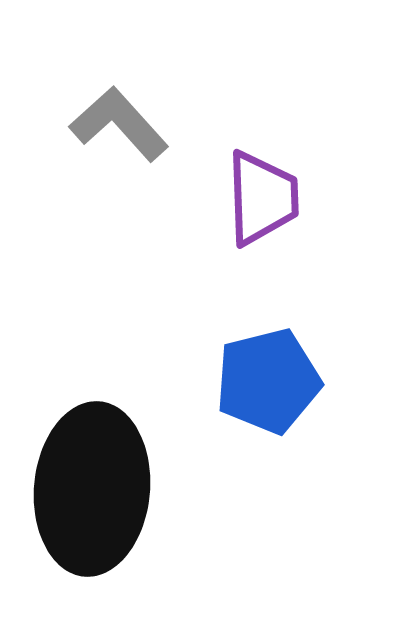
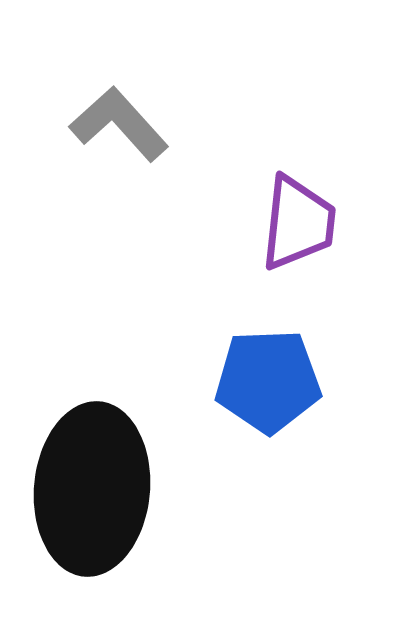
purple trapezoid: moved 36 px right, 25 px down; rotated 8 degrees clockwise
blue pentagon: rotated 12 degrees clockwise
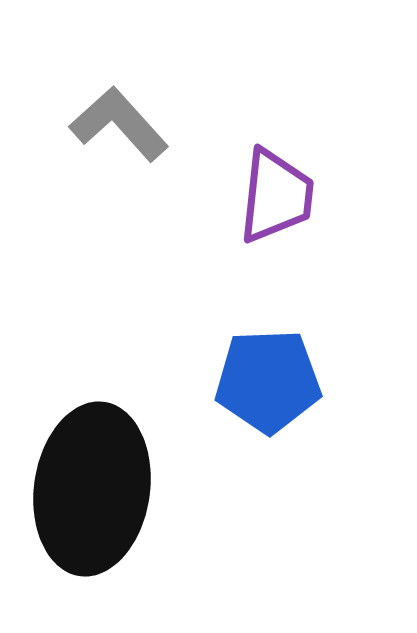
purple trapezoid: moved 22 px left, 27 px up
black ellipse: rotated 3 degrees clockwise
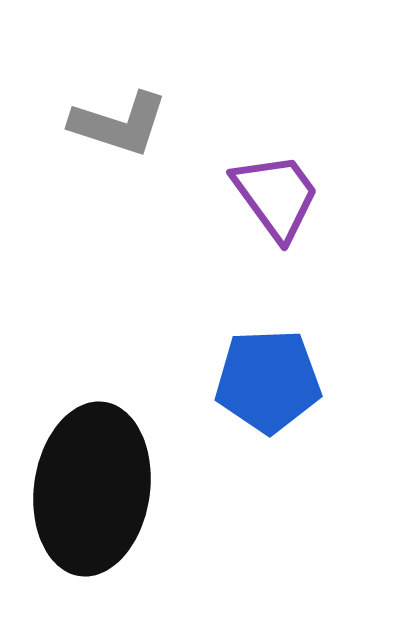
gray L-shape: rotated 150 degrees clockwise
purple trapezoid: rotated 42 degrees counterclockwise
